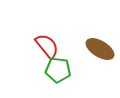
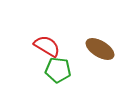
red semicircle: rotated 20 degrees counterclockwise
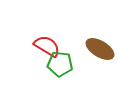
green pentagon: moved 2 px right, 6 px up
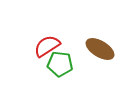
red semicircle: rotated 64 degrees counterclockwise
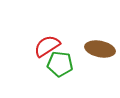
brown ellipse: rotated 20 degrees counterclockwise
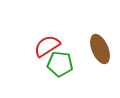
brown ellipse: rotated 56 degrees clockwise
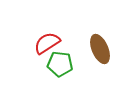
red semicircle: moved 3 px up
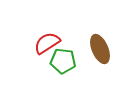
green pentagon: moved 3 px right, 3 px up
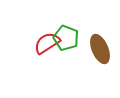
green pentagon: moved 3 px right, 23 px up; rotated 15 degrees clockwise
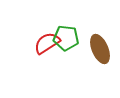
green pentagon: rotated 15 degrees counterclockwise
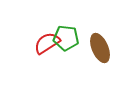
brown ellipse: moved 1 px up
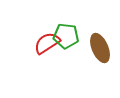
green pentagon: moved 2 px up
